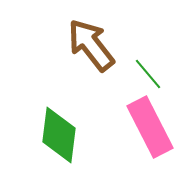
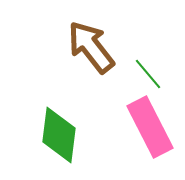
brown arrow: moved 2 px down
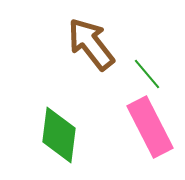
brown arrow: moved 3 px up
green line: moved 1 px left
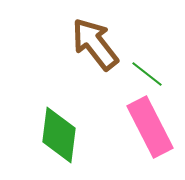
brown arrow: moved 4 px right
green line: rotated 12 degrees counterclockwise
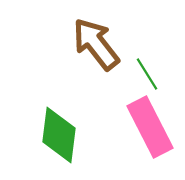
brown arrow: moved 1 px right
green line: rotated 20 degrees clockwise
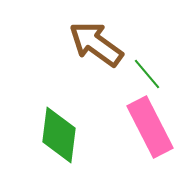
brown arrow: rotated 16 degrees counterclockwise
green line: rotated 8 degrees counterclockwise
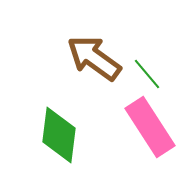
brown arrow: moved 2 px left, 14 px down
pink rectangle: rotated 6 degrees counterclockwise
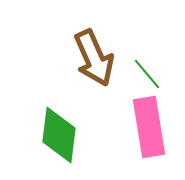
brown arrow: rotated 150 degrees counterclockwise
pink rectangle: moved 1 px left; rotated 24 degrees clockwise
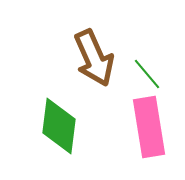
green diamond: moved 9 px up
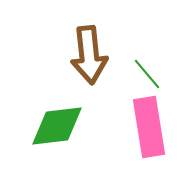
brown arrow: moved 5 px left, 3 px up; rotated 18 degrees clockwise
green diamond: moved 2 px left; rotated 76 degrees clockwise
